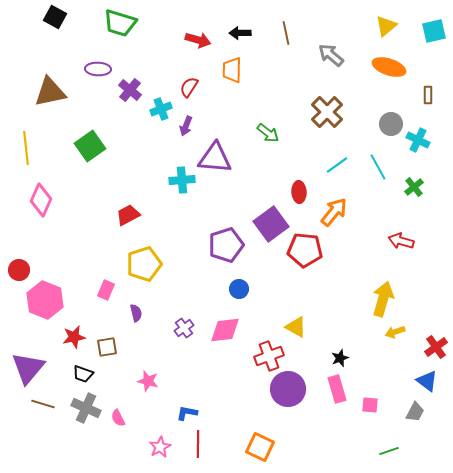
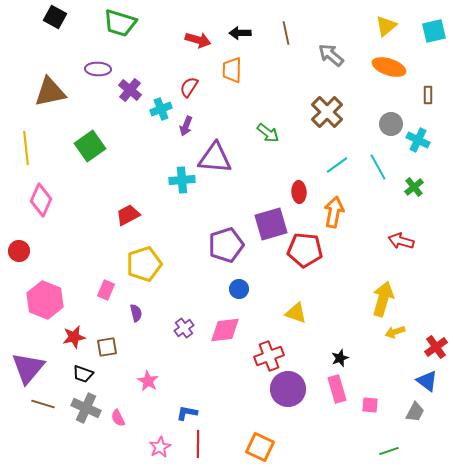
orange arrow at (334, 212): rotated 28 degrees counterclockwise
purple square at (271, 224): rotated 20 degrees clockwise
red circle at (19, 270): moved 19 px up
yellow triangle at (296, 327): moved 14 px up; rotated 10 degrees counterclockwise
pink star at (148, 381): rotated 15 degrees clockwise
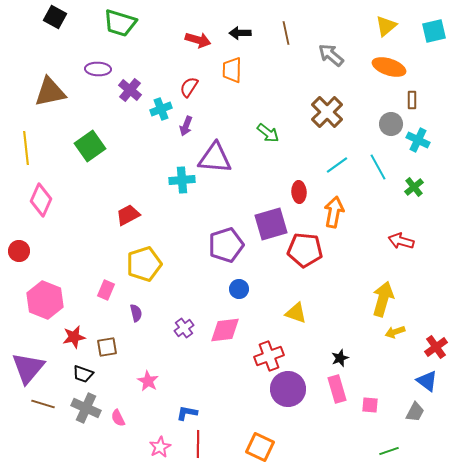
brown rectangle at (428, 95): moved 16 px left, 5 px down
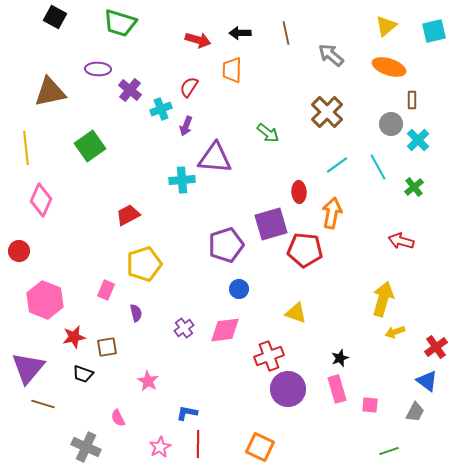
cyan cross at (418, 140): rotated 20 degrees clockwise
orange arrow at (334, 212): moved 2 px left, 1 px down
gray cross at (86, 408): moved 39 px down
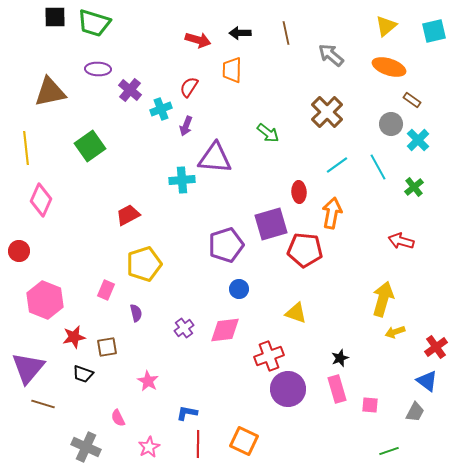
black square at (55, 17): rotated 30 degrees counterclockwise
green trapezoid at (120, 23): moved 26 px left
brown rectangle at (412, 100): rotated 54 degrees counterclockwise
pink star at (160, 447): moved 11 px left
orange square at (260, 447): moved 16 px left, 6 px up
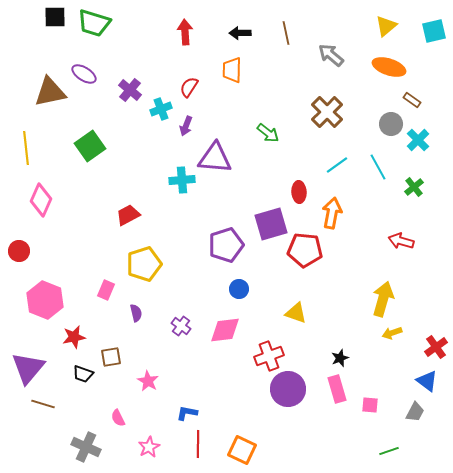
red arrow at (198, 40): moved 13 px left, 8 px up; rotated 110 degrees counterclockwise
purple ellipse at (98, 69): moved 14 px left, 5 px down; rotated 30 degrees clockwise
purple cross at (184, 328): moved 3 px left, 2 px up; rotated 18 degrees counterclockwise
yellow arrow at (395, 332): moved 3 px left, 1 px down
brown square at (107, 347): moved 4 px right, 10 px down
orange square at (244, 441): moved 2 px left, 9 px down
